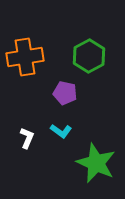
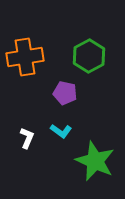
green star: moved 1 px left, 2 px up
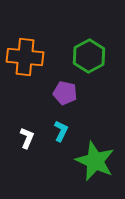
orange cross: rotated 15 degrees clockwise
cyan L-shape: rotated 100 degrees counterclockwise
